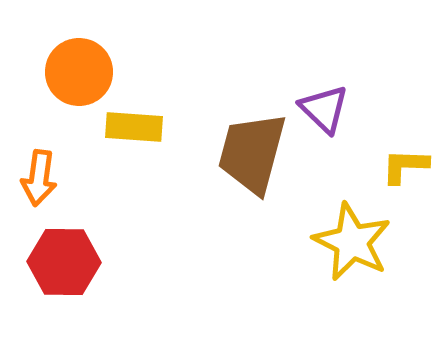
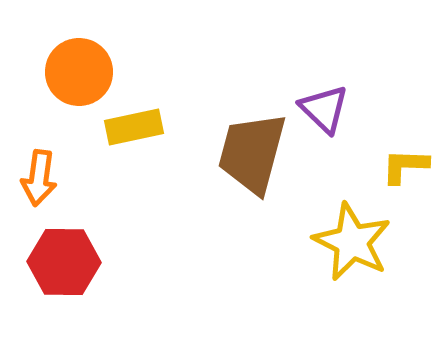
yellow rectangle: rotated 16 degrees counterclockwise
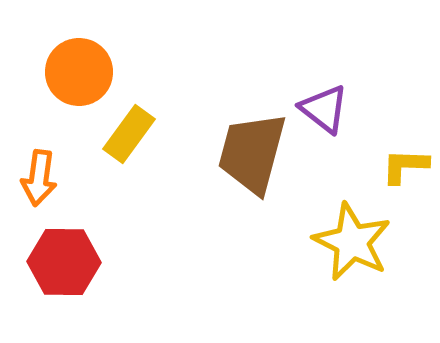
purple triangle: rotated 6 degrees counterclockwise
yellow rectangle: moved 5 px left, 7 px down; rotated 42 degrees counterclockwise
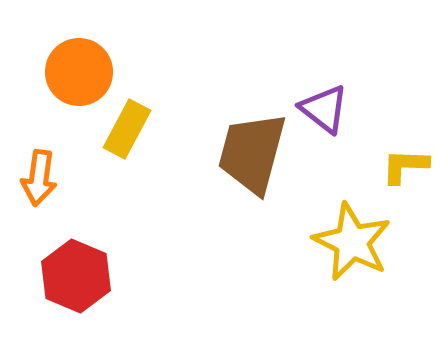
yellow rectangle: moved 2 px left, 5 px up; rotated 8 degrees counterclockwise
red hexagon: moved 12 px right, 14 px down; rotated 22 degrees clockwise
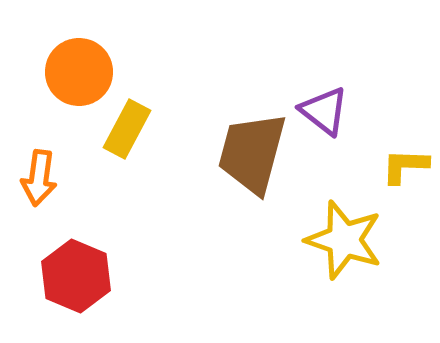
purple triangle: moved 2 px down
yellow star: moved 8 px left, 2 px up; rotated 8 degrees counterclockwise
